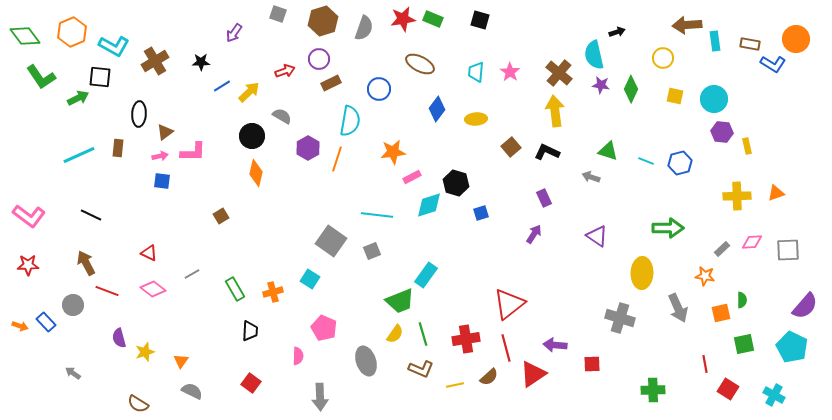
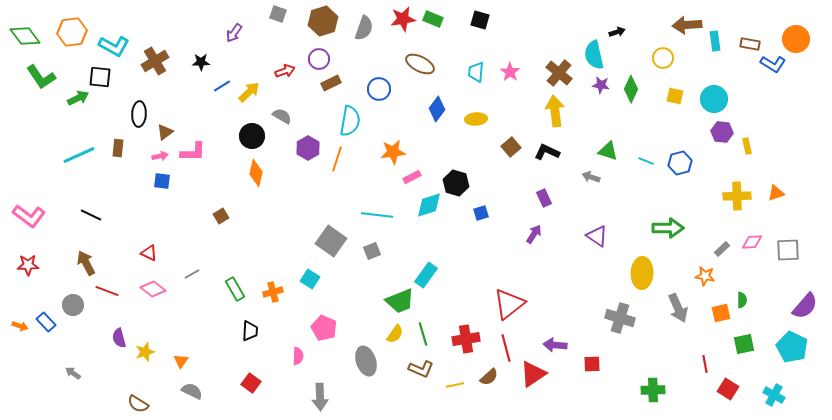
orange hexagon at (72, 32): rotated 16 degrees clockwise
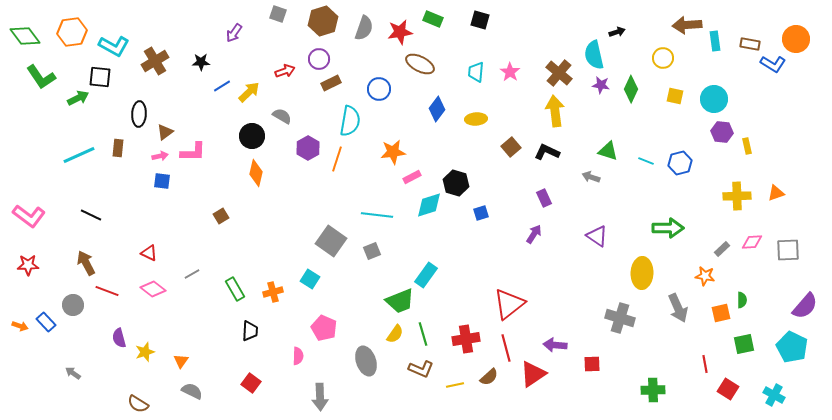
red star at (403, 19): moved 3 px left, 13 px down
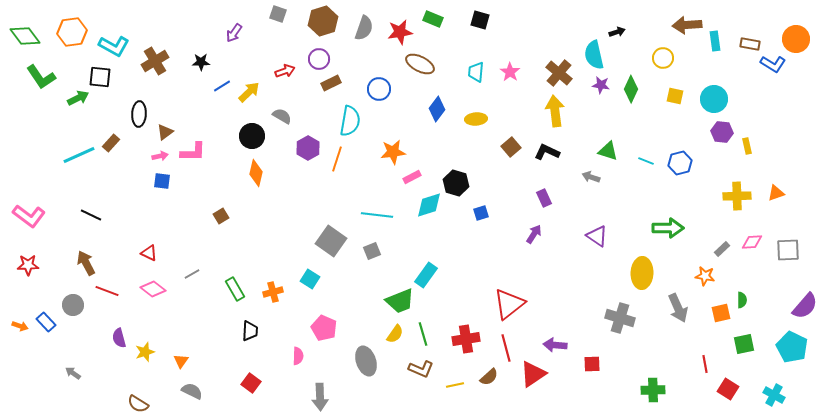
brown rectangle at (118, 148): moved 7 px left, 5 px up; rotated 36 degrees clockwise
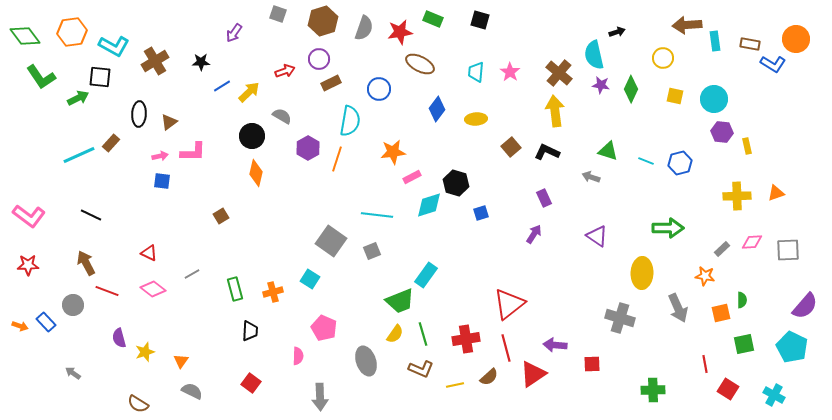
brown triangle at (165, 132): moved 4 px right, 10 px up
green rectangle at (235, 289): rotated 15 degrees clockwise
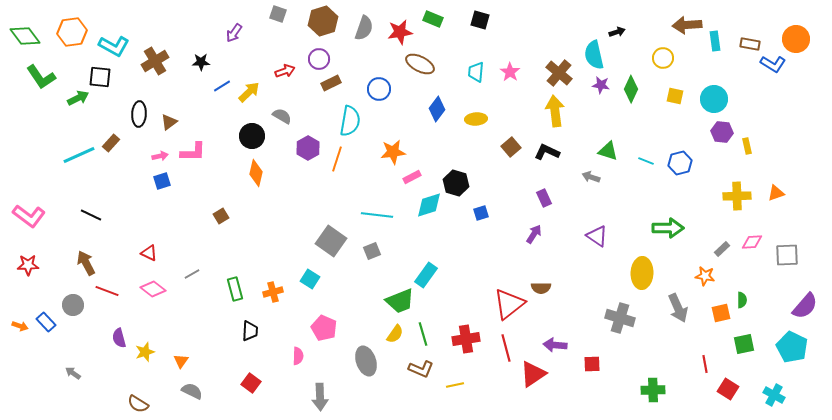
blue square at (162, 181): rotated 24 degrees counterclockwise
gray square at (788, 250): moved 1 px left, 5 px down
brown semicircle at (489, 377): moved 52 px right, 89 px up; rotated 42 degrees clockwise
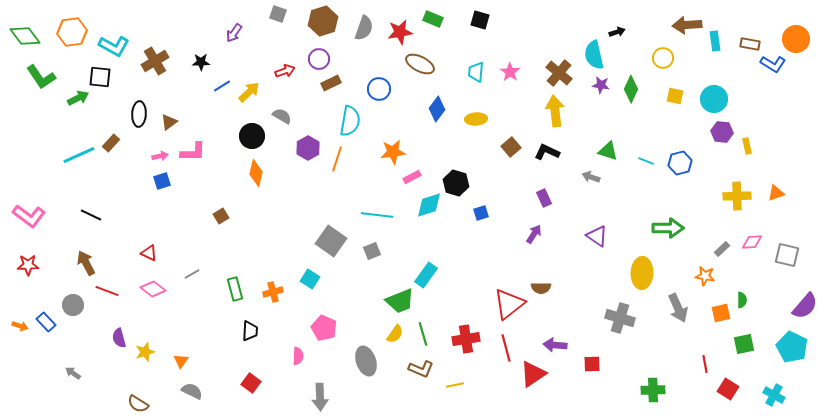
gray square at (787, 255): rotated 15 degrees clockwise
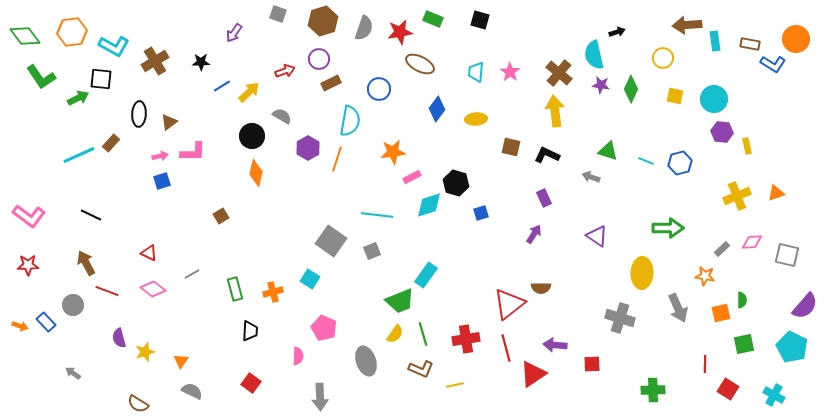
black square at (100, 77): moved 1 px right, 2 px down
brown square at (511, 147): rotated 36 degrees counterclockwise
black L-shape at (547, 152): moved 3 px down
yellow cross at (737, 196): rotated 20 degrees counterclockwise
red line at (705, 364): rotated 12 degrees clockwise
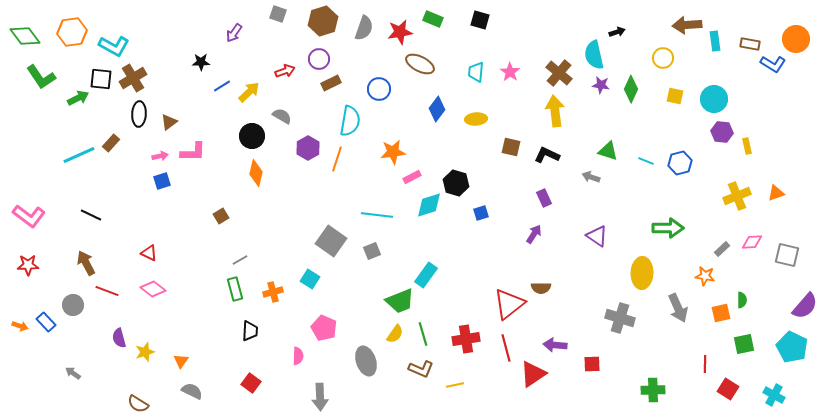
brown cross at (155, 61): moved 22 px left, 17 px down
gray line at (192, 274): moved 48 px right, 14 px up
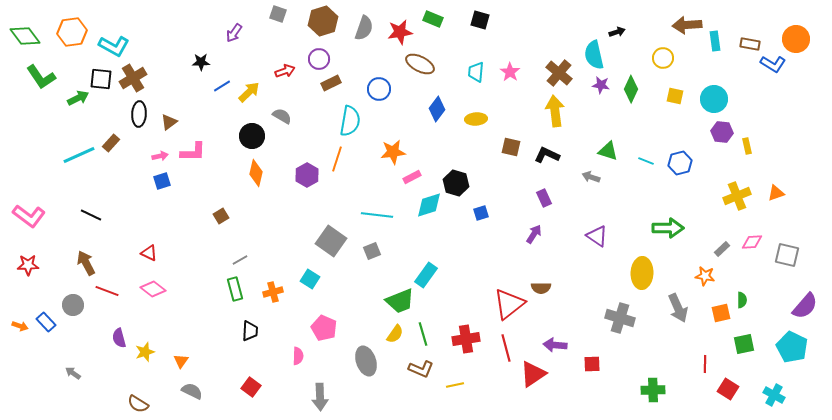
purple hexagon at (308, 148): moved 1 px left, 27 px down
red square at (251, 383): moved 4 px down
